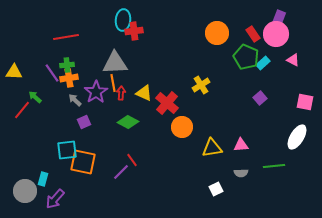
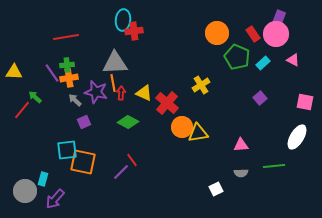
green pentagon at (246, 57): moved 9 px left
purple star at (96, 92): rotated 25 degrees counterclockwise
yellow triangle at (212, 148): moved 14 px left, 15 px up
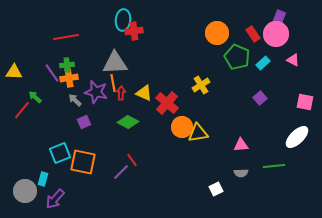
white ellipse at (297, 137): rotated 15 degrees clockwise
cyan square at (67, 150): moved 7 px left, 3 px down; rotated 15 degrees counterclockwise
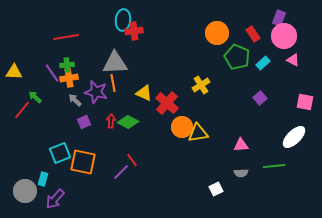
pink circle at (276, 34): moved 8 px right, 2 px down
red arrow at (121, 93): moved 10 px left, 28 px down
white ellipse at (297, 137): moved 3 px left
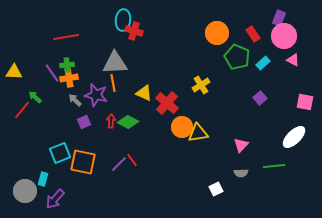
red cross at (134, 31): rotated 24 degrees clockwise
purple star at (96, 92): moved 3 px down
pink triangle at (241, 145): rotated 42 degrees counterclockwise
purple line at (121, 172): moved 2 px left, 8 px up
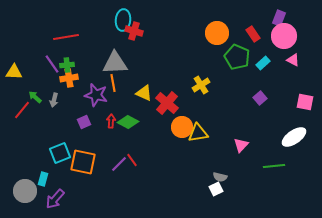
purple line at (52, 73): moved 9 px up
gray arrow at (75, 100): moved 21 px left; rotated 120 degrees counterclockwise
white ellipse at (294, 137): rotated 10 degrees clockwise
gray semicircle at (241, 173): moved 21 px left, 4 px down; rotated 16 degrees clockwise
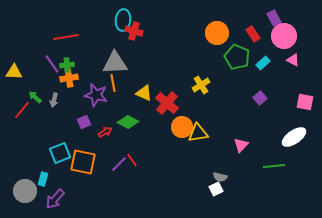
purple rectangle at (279, 18): moved 5 px left; rotated 49 degrees counterclockwise
red arrow at (111, 121): moved 6 px left, 11 px down; rotated 56 degrees clockwise
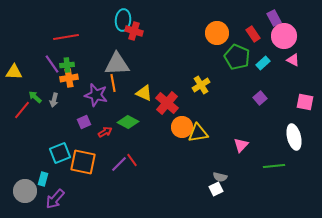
gray triangle at (115, 63): moved 2 px right, 1 px down
white ellipse at (294, 137): rotated 70 degrees counterclockwise
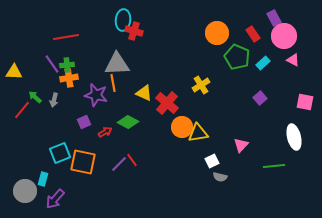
white square at (216, 189): moved 4 px left, 28 px up
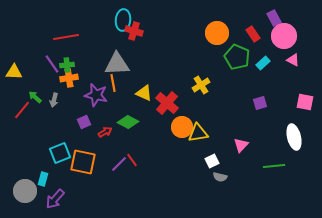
purple square at (260, 98): moved 5 px down; rotated 24 degrees clockwise
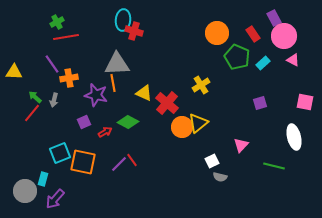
green cross at (67, 65): moved 10 px left, 43 px up; rotated 24 degrees counterclockwise
red line at (22, 110): moved 10 px right, 3 px down
yellow triangle at (198, 133): moved 10 px up; rotated 30 degrees counterclockwise
green line at (274, 166): rotated 20 degrees clockwise
